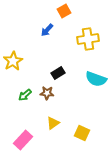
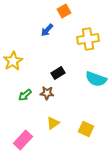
yellow square: moved 4 px right, 4 px up
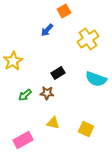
yellow cross: rotated 25 degrees counterclockwise
yellow triangle: rotated 48 degrees clockwise
pink rectangle: rotated 18 degrees clockwise
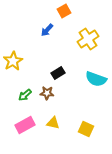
pink rectangle: moved 2 px right, 15 px up
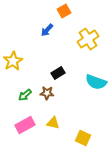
cyan semicircle: moved 3 px down
yellow square: moved 3 px left, 9 px down
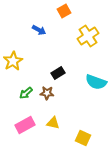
blue arrow: moved 8 px left; rotated 104 degrees counterclockwise
yellow cross: moved 3 px up
green arrow: moved 1 px right, 2 px up
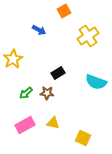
yellow star: moved 2 px up
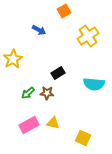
cyan semicircle: moved 2 px left, 2 px down; rotated 15 degrees counterclockwise
green arrow: moved 2 px right
pink rectangle: moved 4 px right
